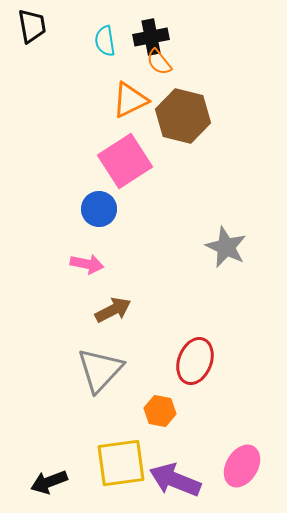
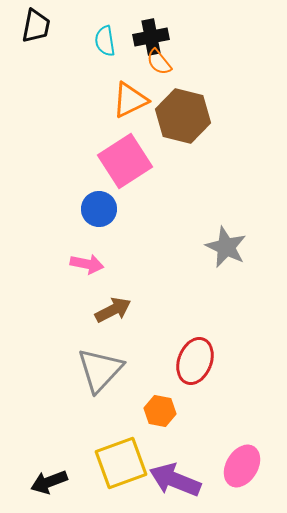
black trapezoid: moved 4 px right; rotated 21 degrees clockwise
yellow square: rotated 12 degrees counterclockwise
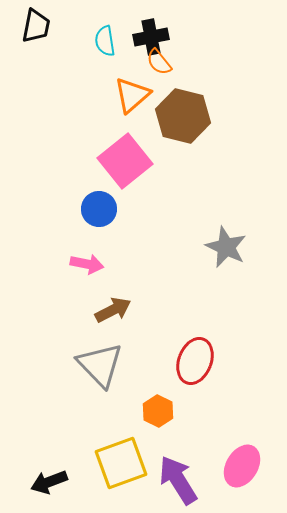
orange triangle: moved 2 px right, 5 px up; rotated 15 degrees counterclockwise
pink square: rotated 6 degrees counterclockwise
gray triangle: moved 5 px up; rotated 27 degrees counterclockwise
orange hexagon: moved 2 px left; rotated 16 degrees clockwise
purple arrow: moved 3 px right; rotated 36 degrees clockwise
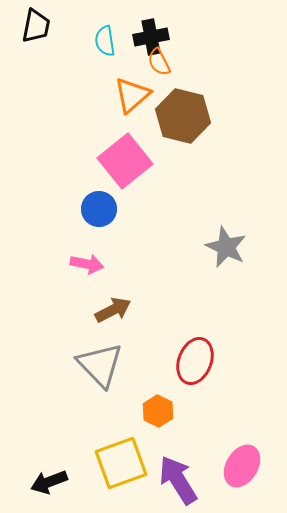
orange semicircle: rotated 12 degrees clockwise
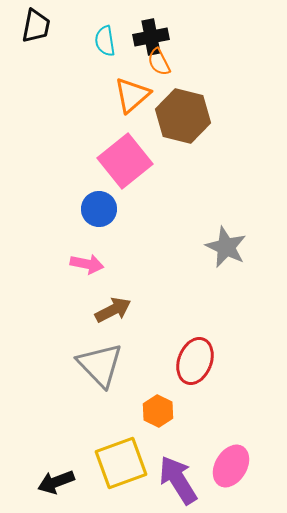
pink ellipse: moved 11 px left
black arrow: moved 7 px right
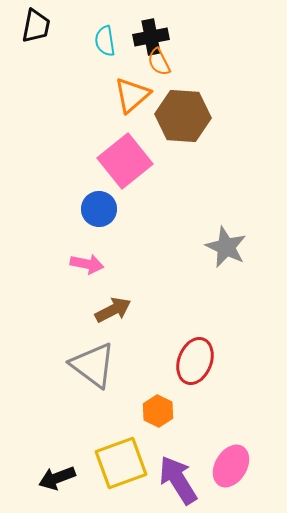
brown hexagon: rotated 10 degrees counterclockwise
gray triangle: moved 7 px left; rotated 9 degrees counterclockwise
black arrow: moved 1 px right, 4 px up
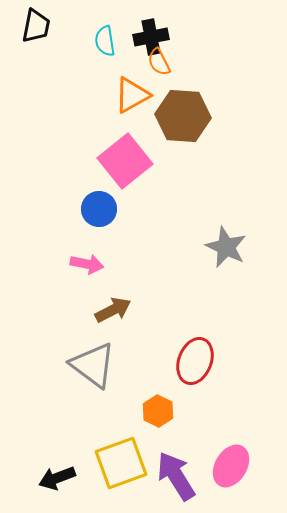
orange triangle: rotated 12 degrees clockwise
purple arrow: moved 2 px left, 4 px up
